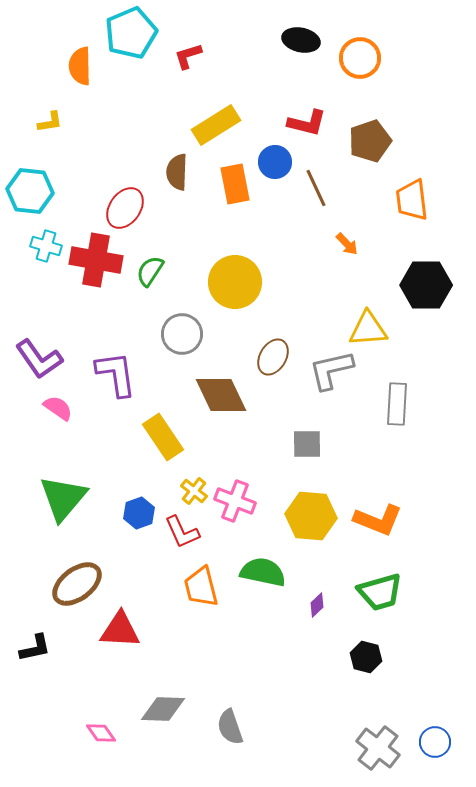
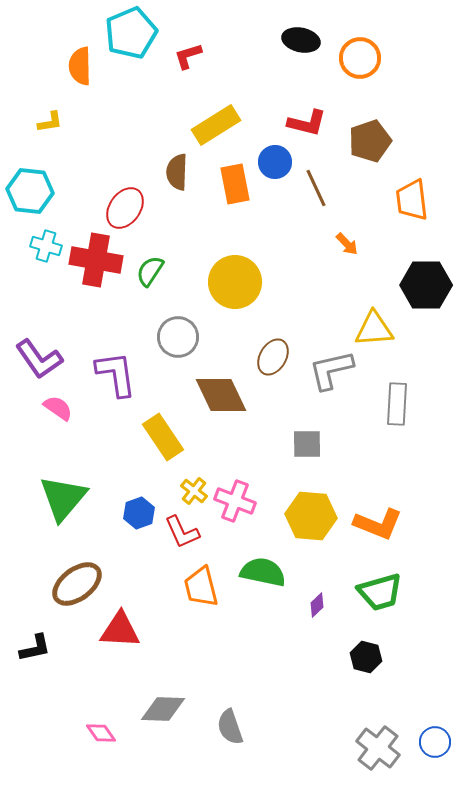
yellow triangle at (368, 329): moved 6 px right
gray circle at (182, 334): moved 4 px left, 3 px down
orange L-shape at (378, 520): moved 4 px down
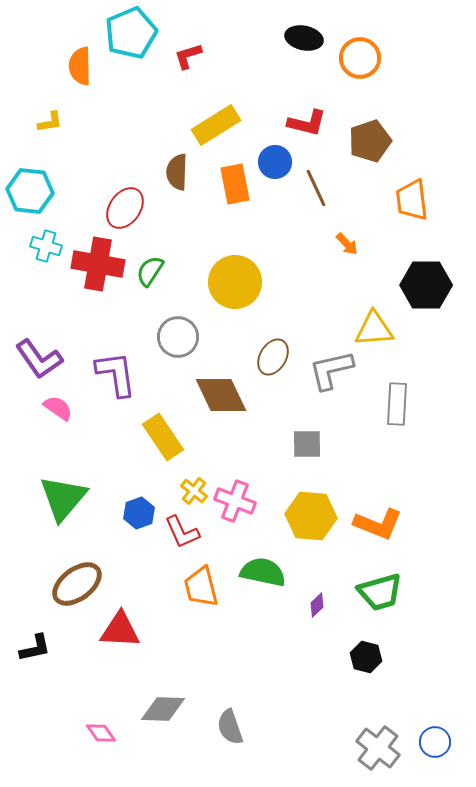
black ellipse at (301, 40): moved 3 px right, 2 px up
red cross at (96, 260): moved 2 px right, 4 px down
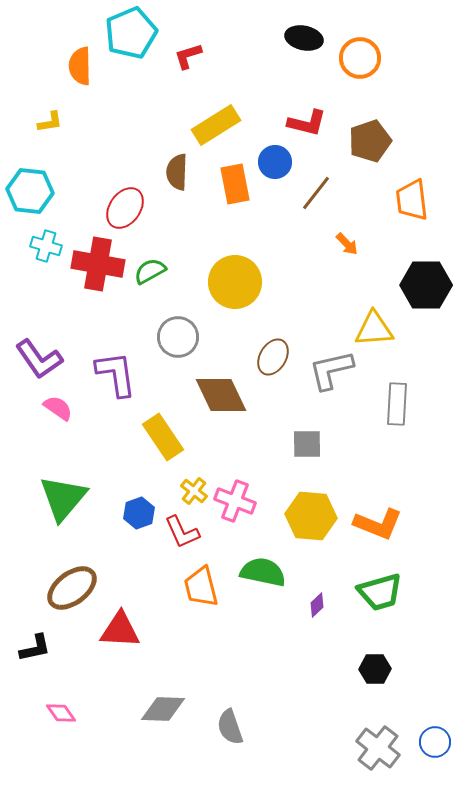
brown line at (316, 188): moved 5 px down; rotated 63 degrees clockwise
green semicircle at (150, 271): rotated 28 degrees clockwise
brown ellipse at (77, 584): moved 5 px left, 4 px down
black hexagon at (366, 657): moved 9 px right, 12 px down; rotated 16 degrees counterclockwise
pink diamond at (101, 733): moved 40 px left, 20 px up
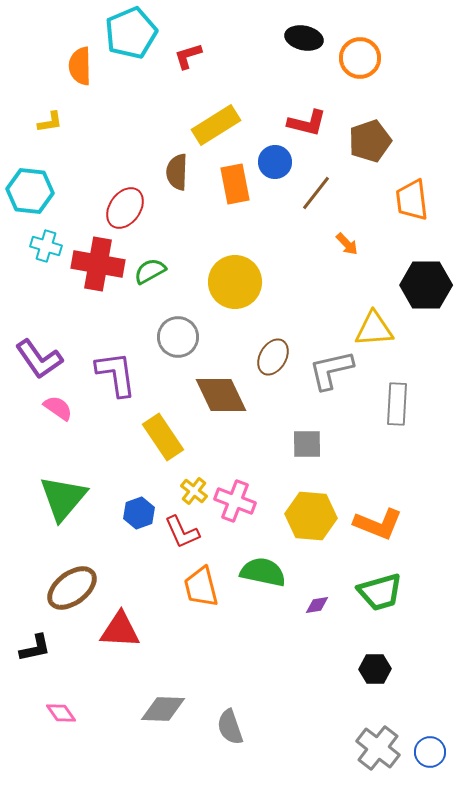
purple diamond at (317, 605): rotated 35 degrees clockwise
blue circle at (435, 742): moved 5 px left, 10 px down
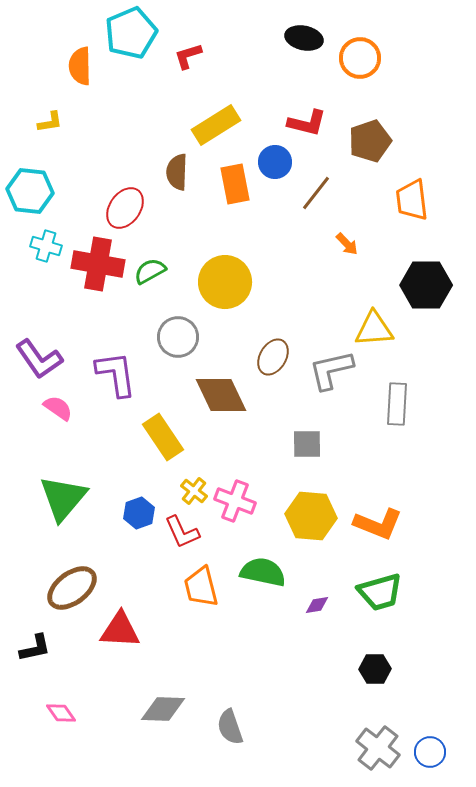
yellow circle at (235, 282): moved 10 px left
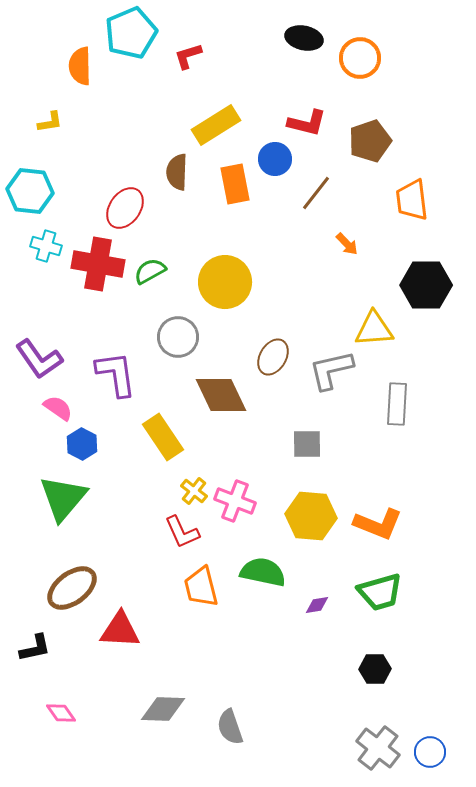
blue circle at (275, 162): moved 3 px up
blue hexagon at (139, 513): moved 57 px left, 69 px up; rotated 12 degrees counterclockwise
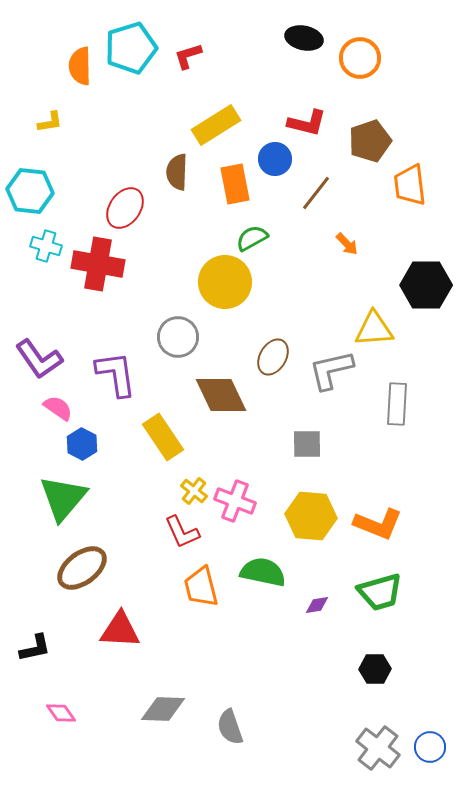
cyan pentagon at (131, 33): moved 15 px down; rotated 6 degrees clockwise
orange trapezoid at (412, 200): moved 2 px left, 15 px up
green semicircle at (150, 271): moved 102 px right, 33 px up
brown ellipse at (72, 588): moved 10 px right, 20 px up
blue circle at (430, 752): moved 5 px up
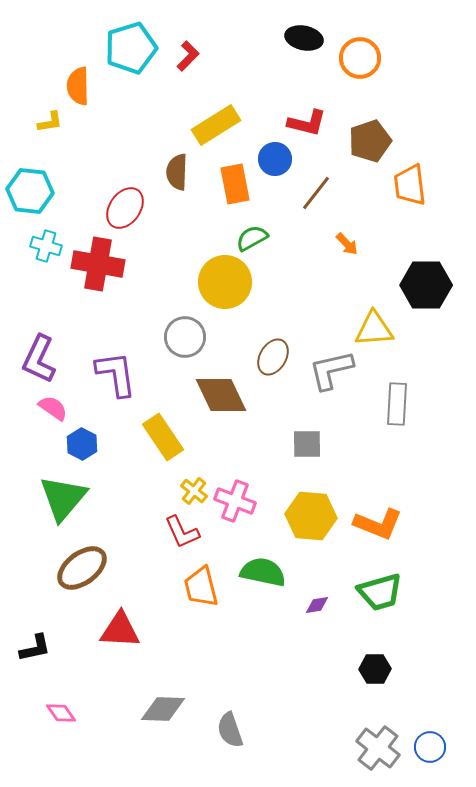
red L-shape at (188, 56): rotated 152 degrees clockwise
orange semicircle at (80, 66): moved 2 px left, 20 px down
gray circle at (178, 337): moved 7 px right
purple L-shape at (39, 359): rotated 60 degrees clockwise
pink semicircle at (58, 408): moved 5 px left
gray semicircle at (230, 727): moved 3 px down
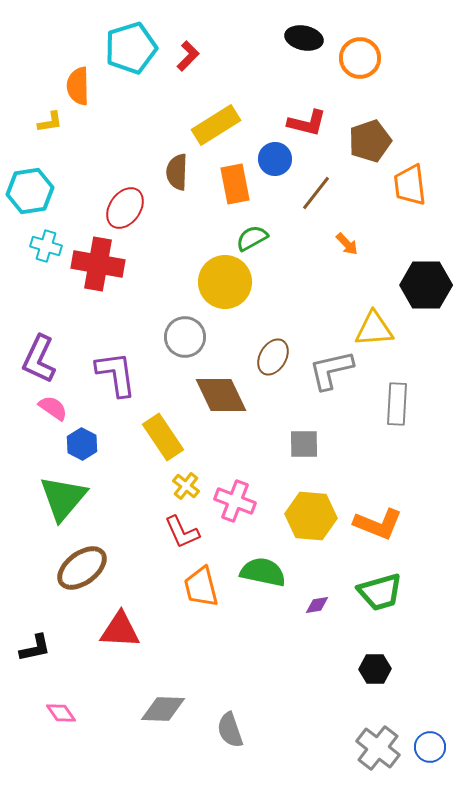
cyan hexagon at (30, 191): rotated 15 degrees counterclockwise
gray square at (307, 444): moved 3 px left
yellow cross at (194, 491): moved 8 px left, 5 px up
